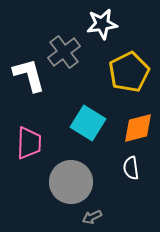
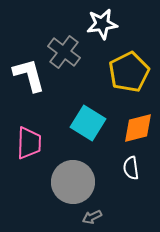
gray cross: rotated 16 degrees counterclockwise
gray circle: moved 2 px right
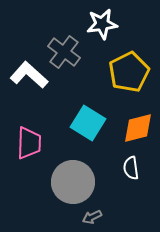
white L-shape: rotated 33 degrees counterclockwise
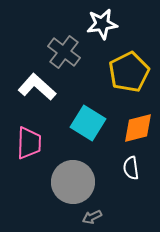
white L-shape: moved 8 px right, 12 px down
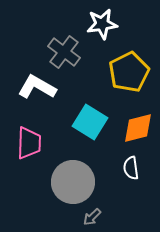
white L-shape: rotated 12 degrees counterclockwise
cyan square: moved 2 px right, 1 px up
gray arrow: rotated 18 degrees counterclockwise
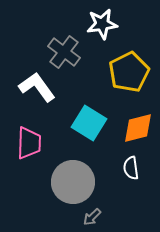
white L-shape: rotated 24 degrees clockwise
cyan square: moved 1 px left, 1 px down
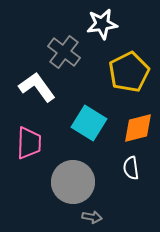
gray arrow: rotated 126 degrees counterclockwise
